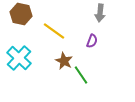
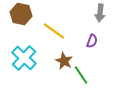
cyan cross: moved 5 px right
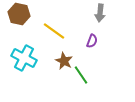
brown hexagon: moved 2 px left
cyan cross: rotated 15 degrees counterclockwise
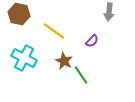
gray arrow: moved 9 px right, 1 px up
purple semicircle: rotated 24 degrees clockwise
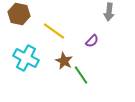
cyan cross: moved 2 px right
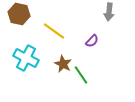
brown star: moved 1 px left, 3 px down
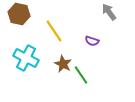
gray arrow: rotated 138 degrees clockwise
yellow line: rotated 20 degrees clockwise
purple semicircle: rotated 64 degrees clockwise
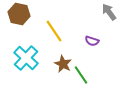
cyan cross: rotated 15 degrees clockwise
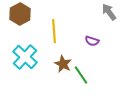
brown hexagon: moved 1 px right; rotated 20 degrees clockwise
yellow line: rotated 30 degrees clockwise
cyan cross: moved 1 px left, 1 px up
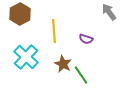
purple semicircle: moved 6 px left, 2 px up
cyan cross: moved 1 px right
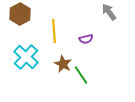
purple semicircle: rotated 32 degrees counterclockwise
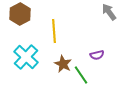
purple semicircle: moved 11 px right, 16 px down
